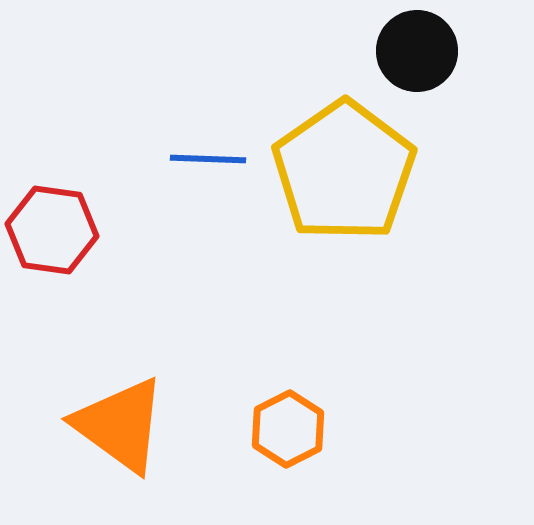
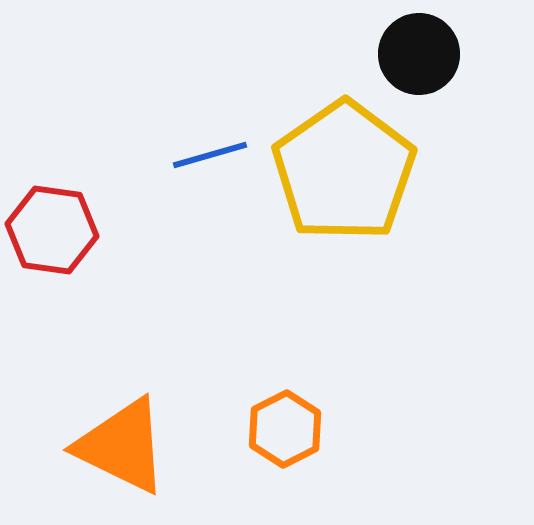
black circle: moved 2 px right, 3 px down
blue line: moved 2 px right, 4 px up; rotated 18 degrees counterclockwise
orange triangle: moved 2 px right, 21 px down; rotated 10 degrees counterclockwise
orange hexagon: moved 3 px left
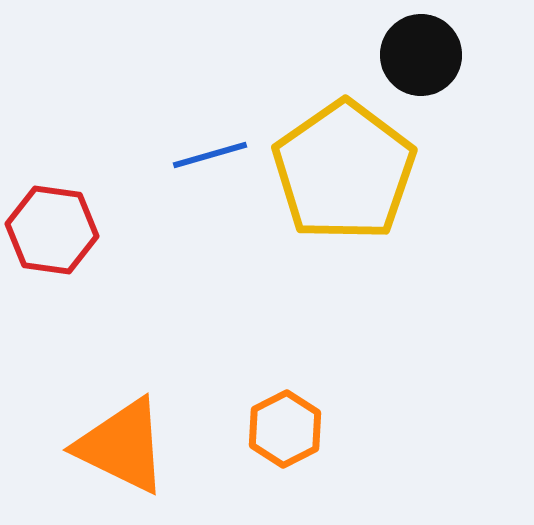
black circle: moved 2 px right, 1 px down
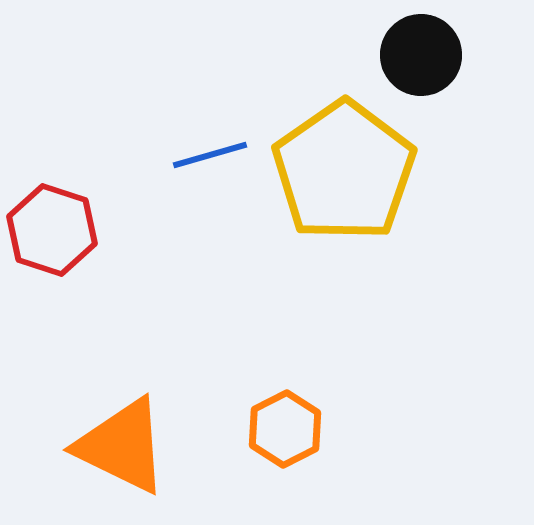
red hexagon: rotated 10 degrees clockwise
